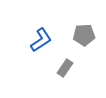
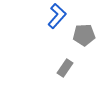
blue L-shape: moved 16 px right, 24 px up; rotated 15 degrees counterclockwise
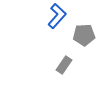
gray rectangle: moved 1 px left, 3 px up
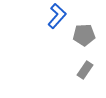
gray rectangle: moved 21 px right, 5 px down
